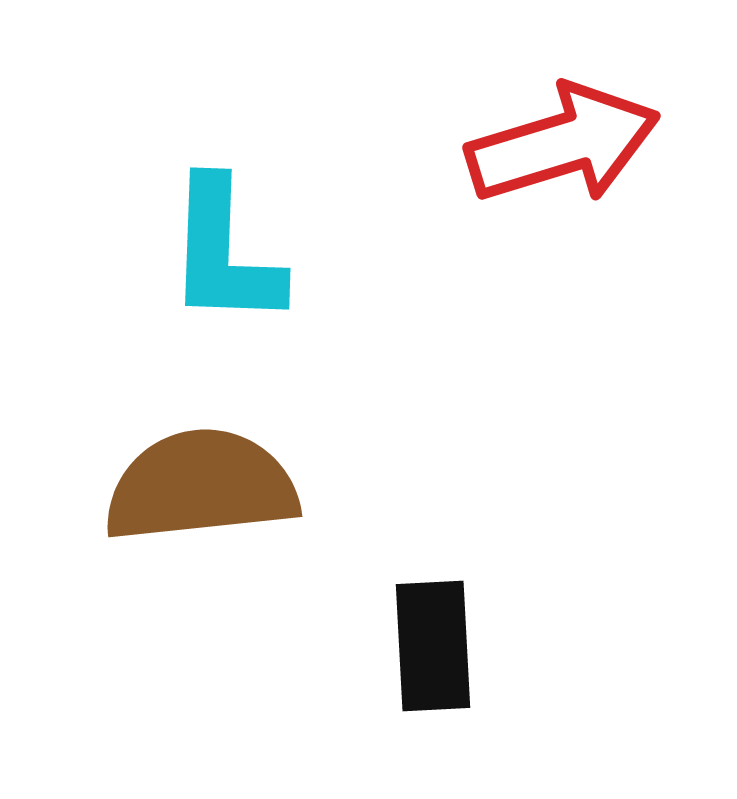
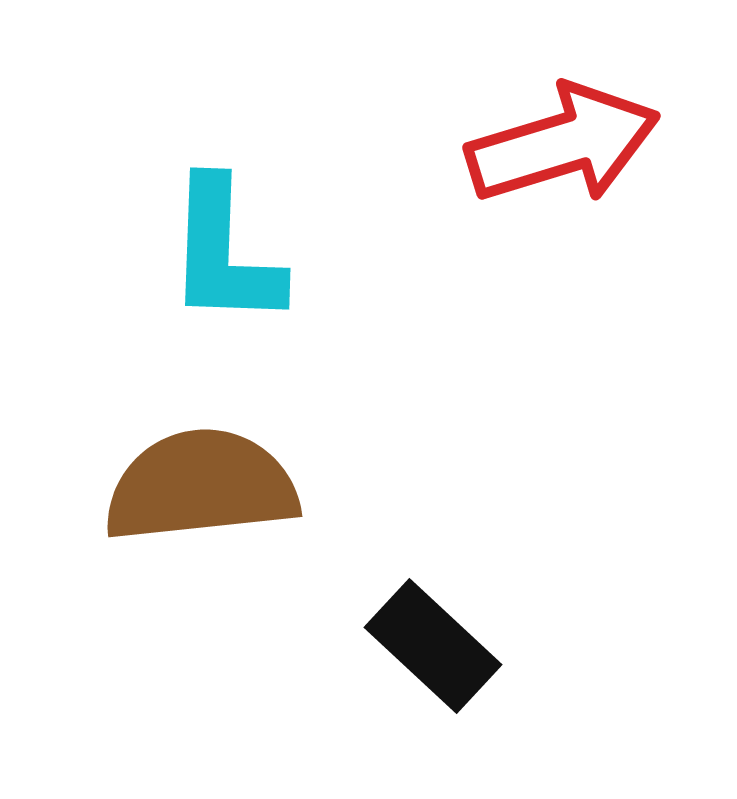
black rectangle: rotated 44 degrees counterclockwise
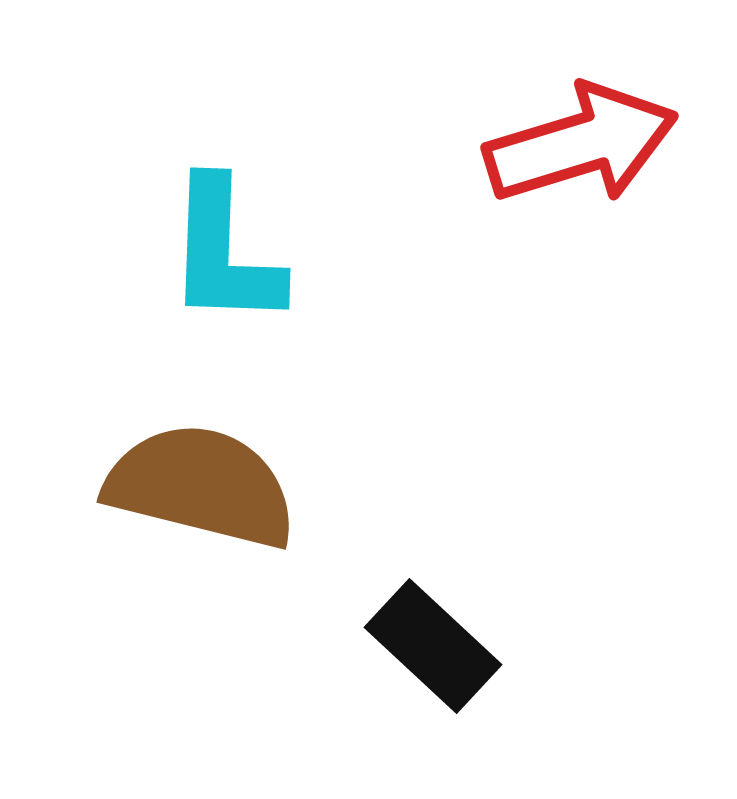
red arrow: moved 18 px right
brown semicircle: rotated 20 degrees clockwise
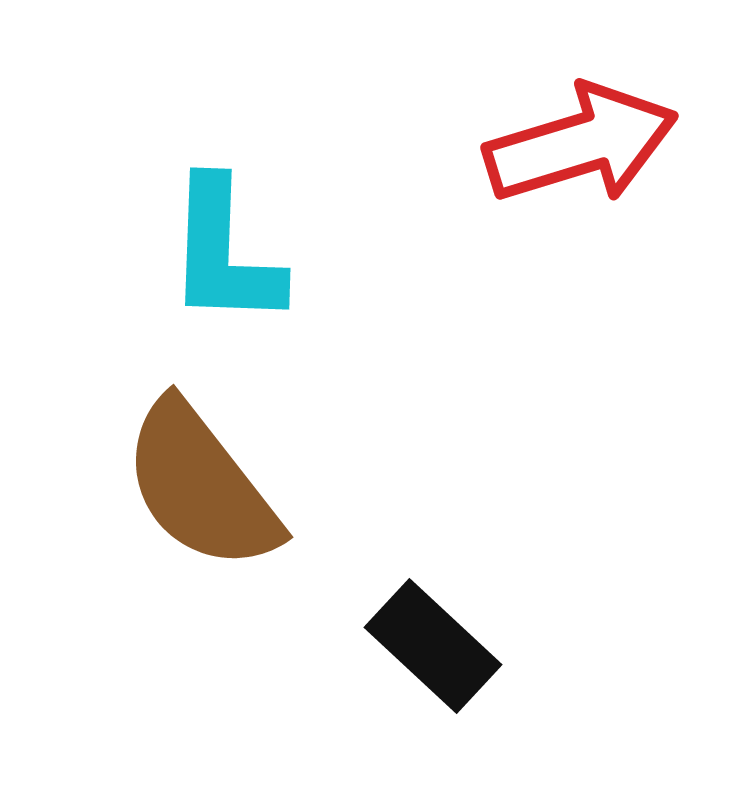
brown semicircle: rotated 142 degrees counterclockwise
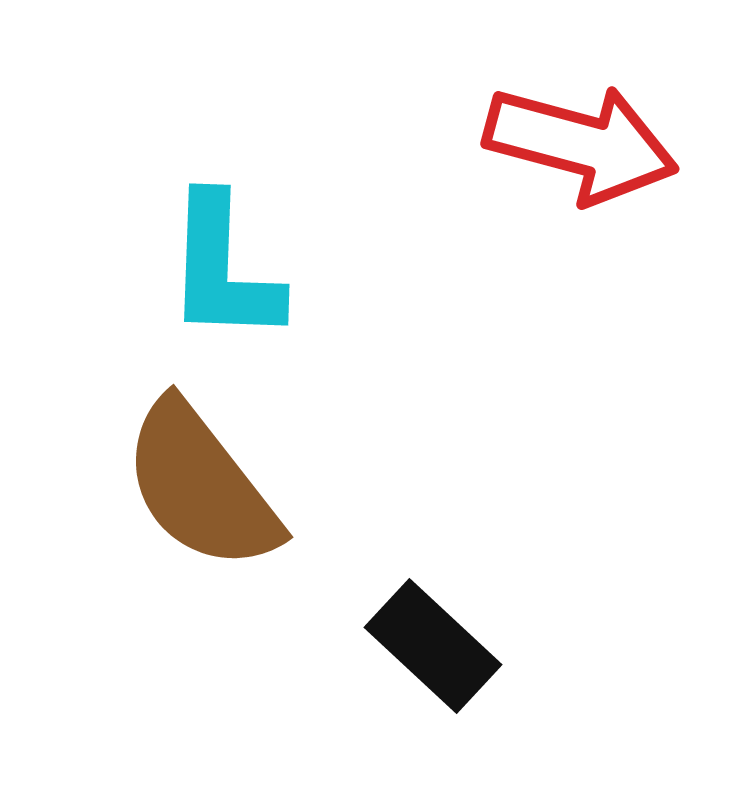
red arrow: rotated 32 degrees clockwise
cyan L-shape: moved 1 px left, 16 px down
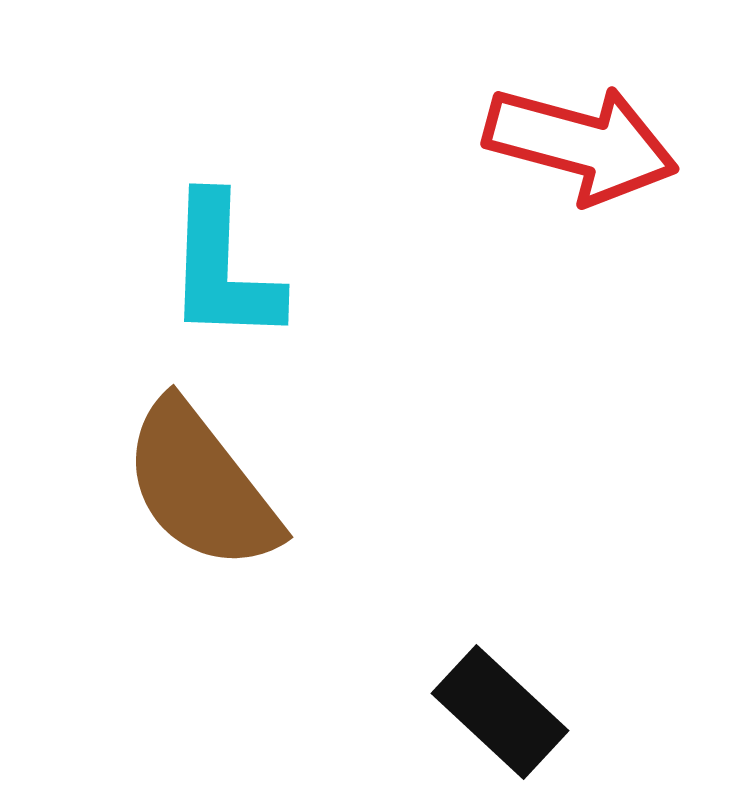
black rectangle: moved 67 px right, 66 px down
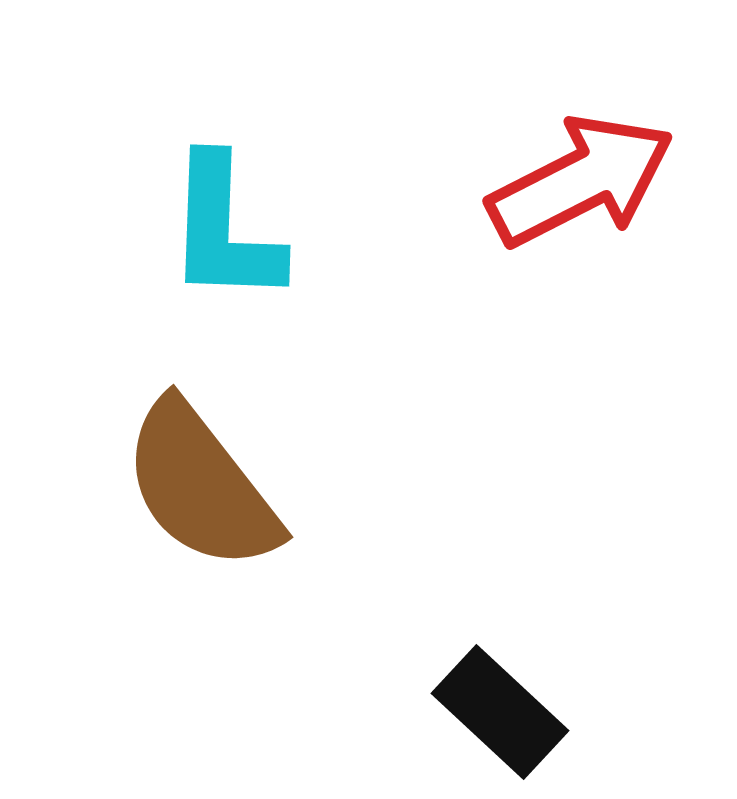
red arrow: moved 37 px down; rotated 42 degrees counterclockwise
cyan L-shape: moved 1 px right, 39 px up
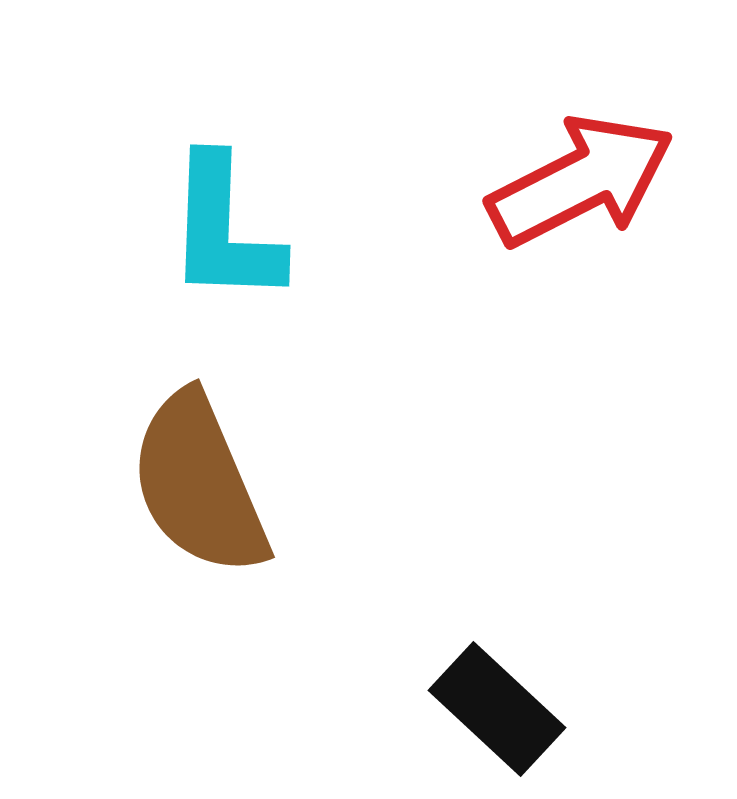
brown semicircle: moved 2 px left, 2 px up; rotated 15 degrees clockwise
black rectangle: moved 3 px left, 3 px up
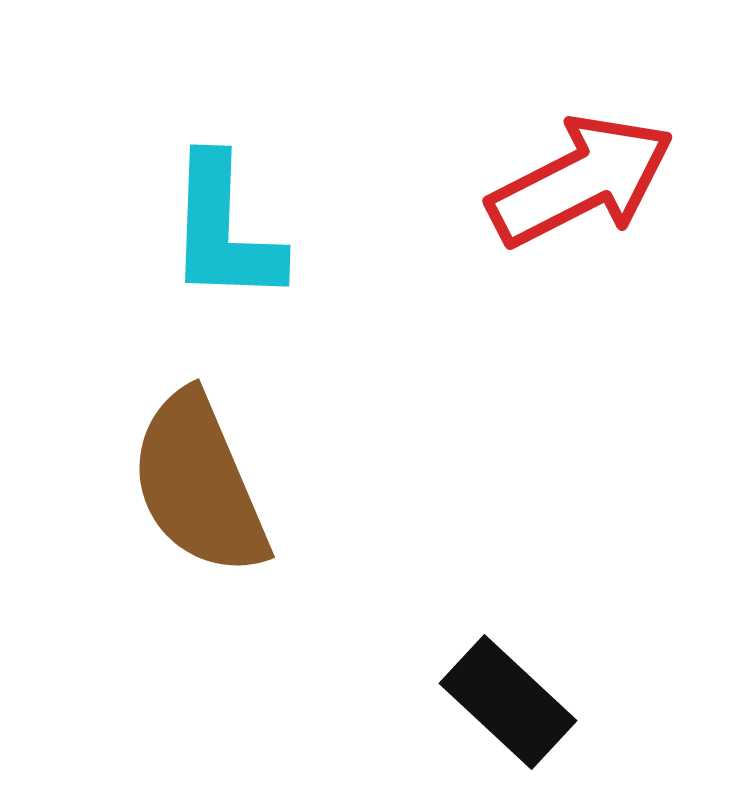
black rectangle: moved 11 px right, 7 px up
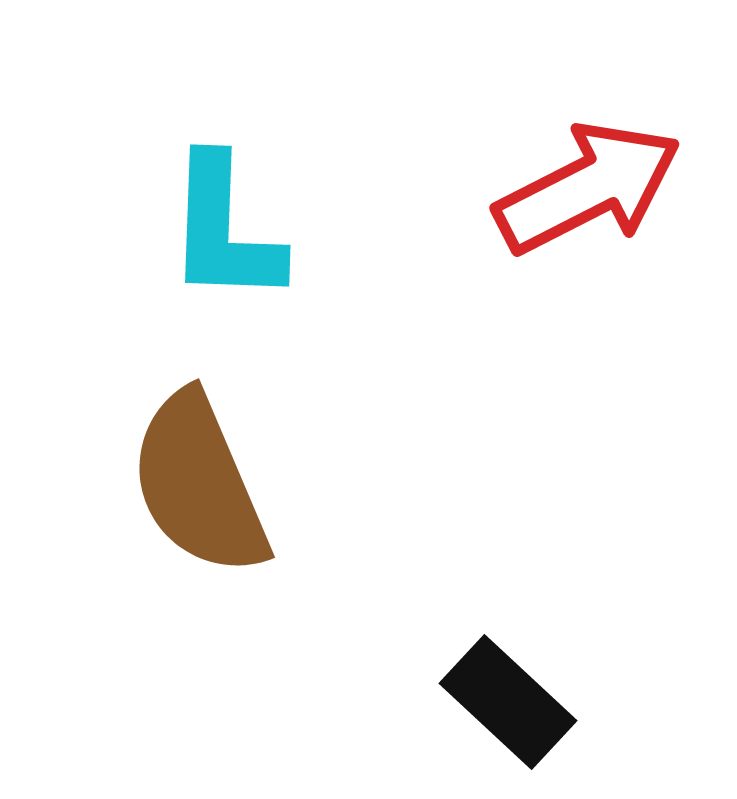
red arrow: moved 7 px right, 7 px down
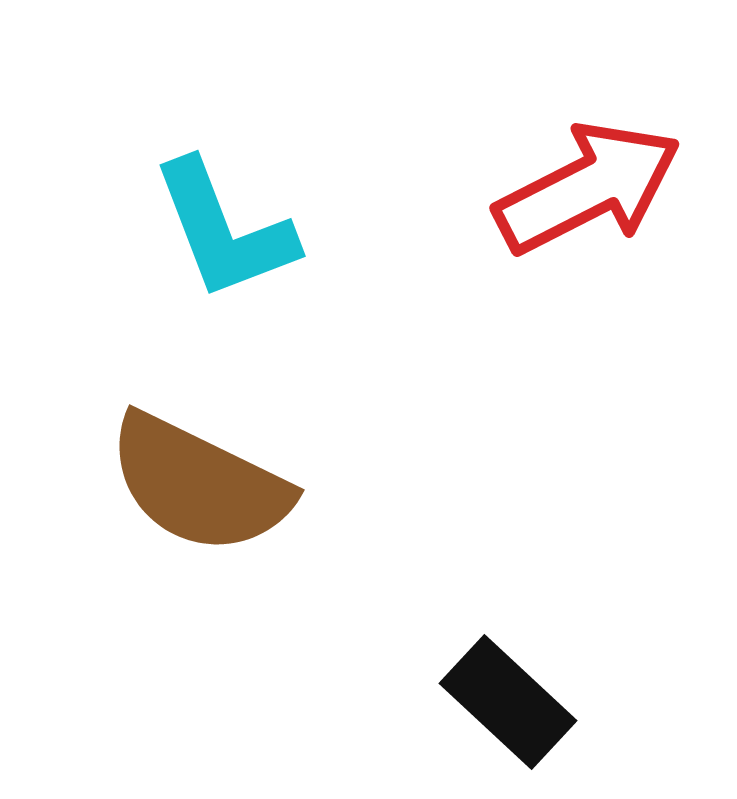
cyan L-shape: rotated 23 degrees counterclockwise
brown semicircle: rotated 41 degrees counterclockwise
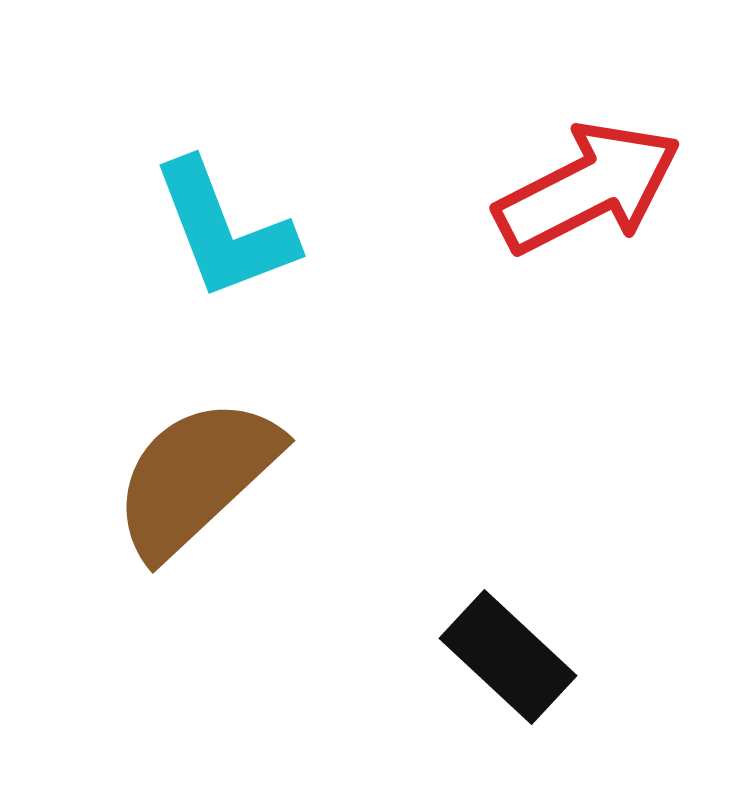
brown semicircle: moved 3 px left, 7 px up; rotated 111 degrees clockwise
black rectangle: moved 45 px up
